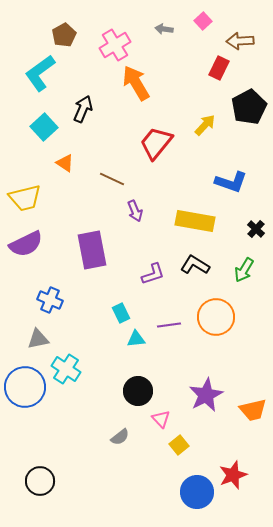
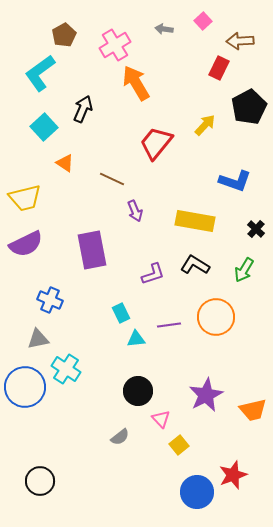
blue L-shape at (231, 182): moved 4 px right, 1 px up
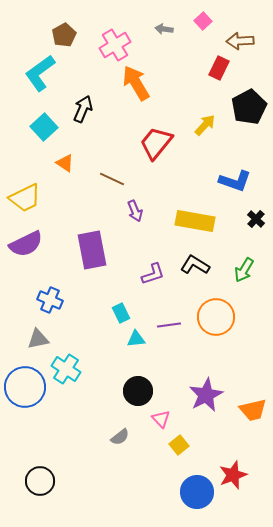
yellow trapezoid at (25, 198): rotated 12 degrees counterclockwise
black cross at (256, 229): moved 10 px up
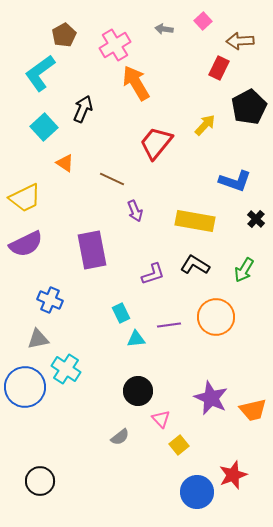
purple star at (206, 395): moved 5 px right, 3 px down; rotated 20 degrees counterclockwise
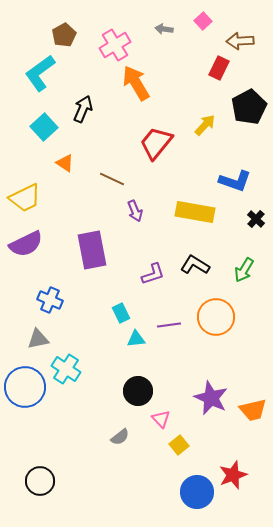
yellow rectangle at (195, 221): moved 9 px up
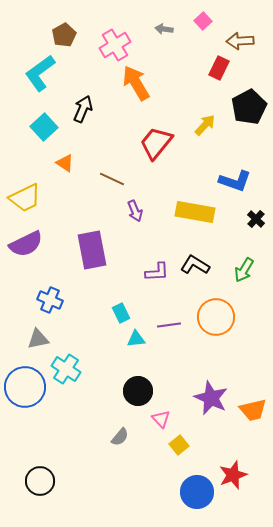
purple L-shape at (153, 274): moved 4 px right, 2 px up; rotated 15 degrees clockwise
gray semicircle at (120, 437): rotated 12 degrees counterclockwise
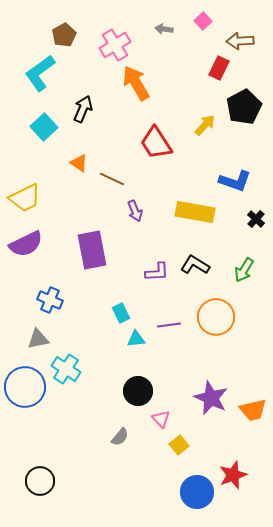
black pentagon at (249, 107): moved 5 px left
red trapezoid at (156, 143): rotated 72 degrees counterclockwise
orange triangle at (65, 163): moved 14 px right
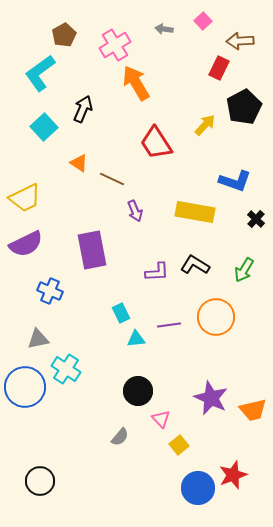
blue cross at (50, 300): moved 9 px up
blue circle at (197, 492): moved 1 px right, 4 px up
